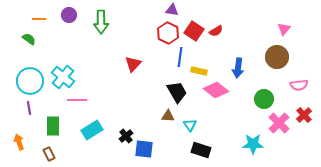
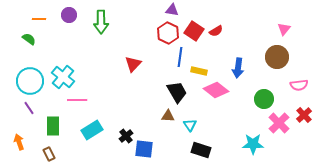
purple line: rotated 24 degrees counterclockwise
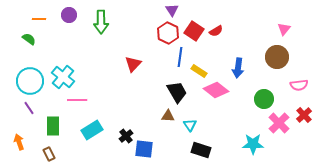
purple triangle: rotated 48 degrees clockwise
yellow rectangle: rotated 21 degrees clockwise
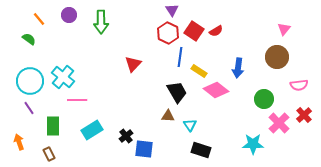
orange line: rotated 48 degrees clockwise
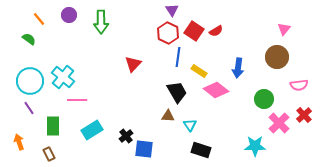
blue line: moved 2 px left
cyan star: moved 2 px right, 2 px down
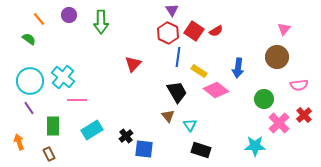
brown triangle: rotated 48 degrees clockwise
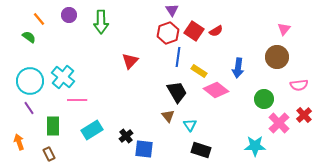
red hexagon: rotated 15 degrees clockwise
green semicircle: moved 2 px up
red triangle: moved 3 px left, 3 px up
